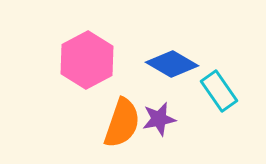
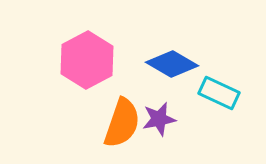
cyan rectangle: moved 2 px down; rotated 30 degrees counterclockwise
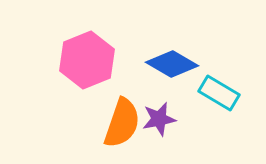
pink hexagon: rotated 6 degrees clockwise
cyan rectangle: rotated 6 degrees clockwise
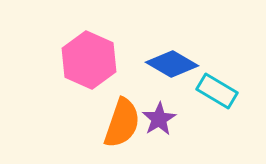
pink hexagon: moved 2 px right; rotated 14 degrees counterclockwise
cyan rectangle: moved 2 px left, 2 px up
purple star: rotated 20 degrees counterclockwise
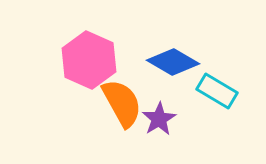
blue diamond: moved 1 px right, 2 px up
orange semicircle: moved 20 px up; rotated 48 degrees counterclockwise
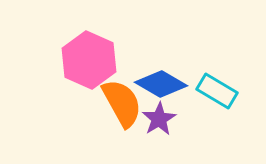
blue diamond: moved 12 px left, 22 px down
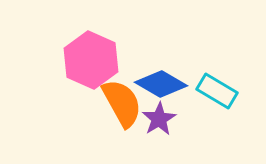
pink hexagon: moved 2 px right
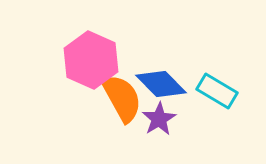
blue diamond: rotated 15 degrees clockwise
orange semicircle: moved 5 px up
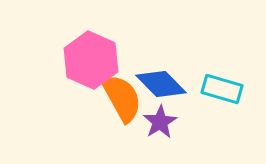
cyan rectangle: moved 5 px right, 2 px up; rotated 15 degrees counterclockwise
purple star: moved 1 px right, 3 px down
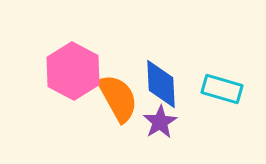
pink hexagon: moved 18 px left, 11 px down; rotated 4 degrees clockwise
blue diamond: rotated 42 degrees clockwise
orange semicircle: moved 4 px left
